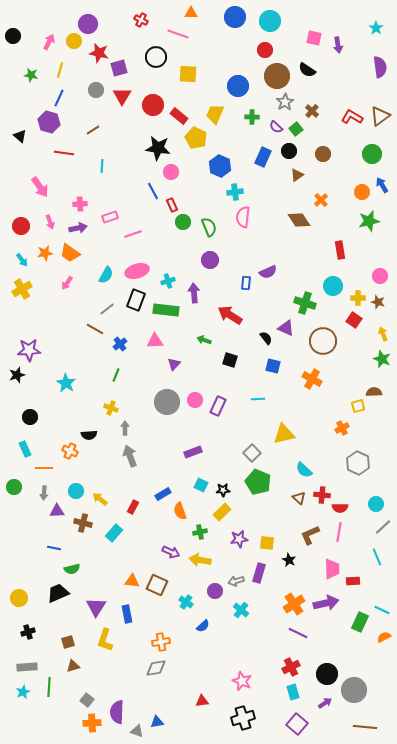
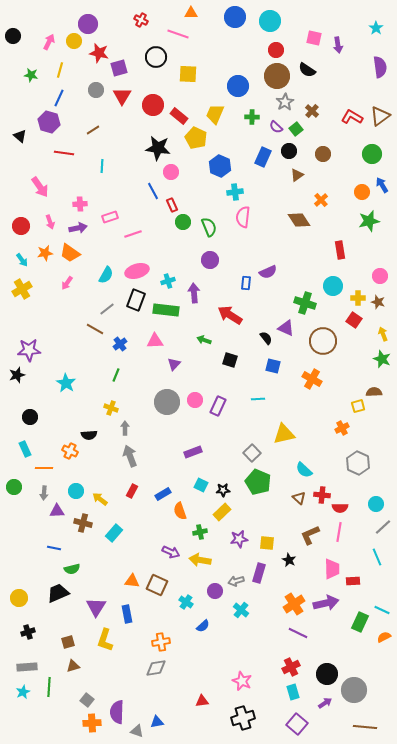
red circle at (265, 50): moved 11 px right
red rectangle at (133, 507): moved 1 px left, 16 px up
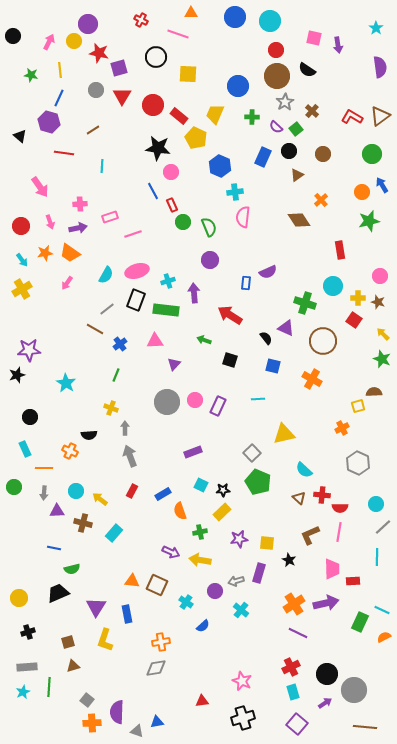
yellow line at (60, 70): rotated 21 degrees counterclockwise
yellow arrow at (383, 334): rotated 24 degrees counterclockwise
cyan line at (377, 557): rotated 24 degrees clockwise
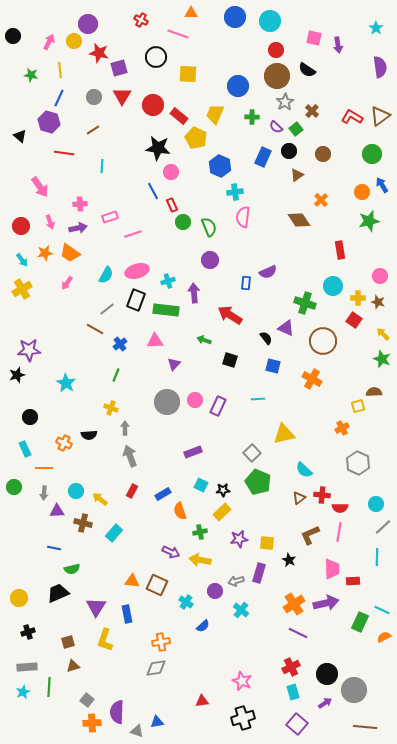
gray circle at (96, 90): moved 2 px left, 7 px down
orange cross at (70, 451): moved 6 px left, 8 px up
brown triangle at (299, 498): rotated 40 degrees clockwise
